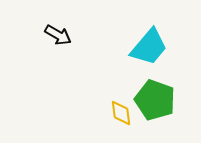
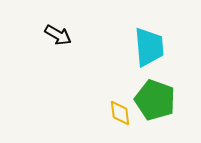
cyan trapezoid: rotated 45 degrees counterclockwise
yellow diamond: moved 1 px left
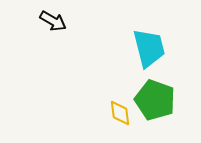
black arrow: moved 5 px left, 14 px up
cyan trapezoid: moved 1 px down; rotated 9 degrees counterclockwise
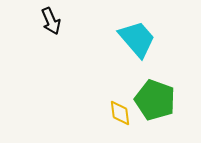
black arrow: moved 2 px left; rotated 36 degrees clockwise
cyan trapezoid: moved 12 px left, 9 px up; rotated 27 degrees counterclockwise
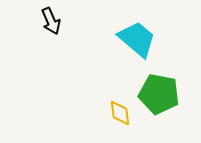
cyan trapezoid: rotated 9 degrees counterclockwise
green pentagon: moved 4 px right, 6 px up; rotated 9 degrees counterclockwise
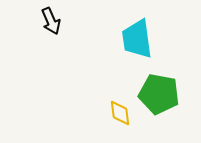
cyan trapezoid: rotated 138 degrees counterclockwise
